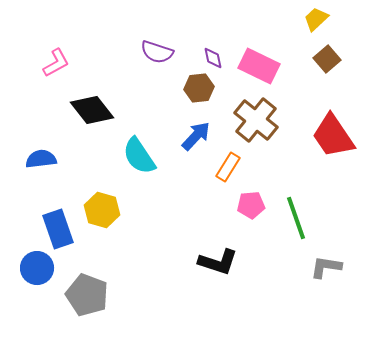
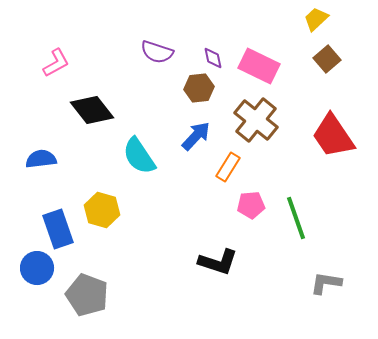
gray L-shape: moved 16 px down
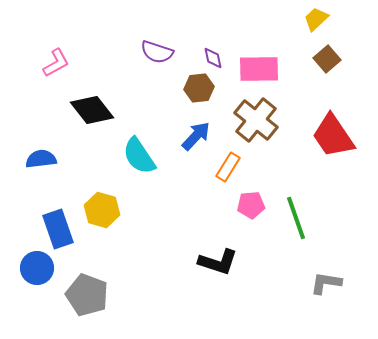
pink rectangle: moved 3 px down; rotated 27 degrees counterclockwise
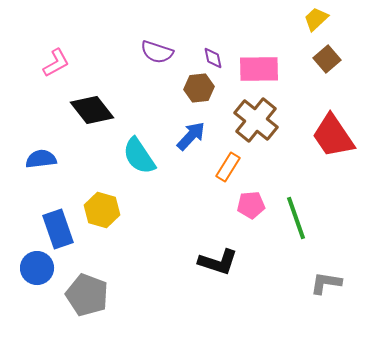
blue arrow: moved 5 px left
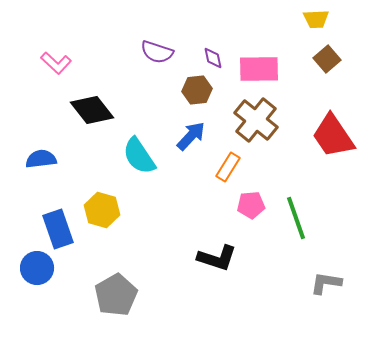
yellow trapezoid: rotated 140 degrees counterclockwise
pink L-shape: rotated 72 degrees clockwise
brown hexagon: moved 2 px left, 2 px down
black L-shape: moved 1 px left, 4 px up
gray pentagon: moved 29 px right; rotated 21 degrees clockwise
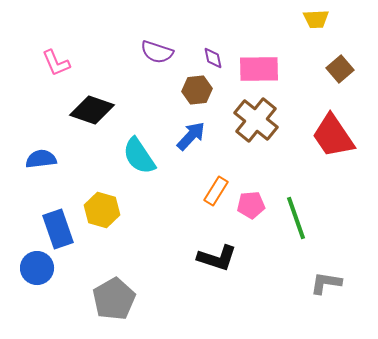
brown square: moved 13 px right, 10 px down
pink L-shape: rotated 24 degrees clockwise
black diamond: rotated 33 degrees counterclockwise
orange rectangle: moved 12 px left, 24 px down
gray pentagon: moved 2 px left, 4 px down
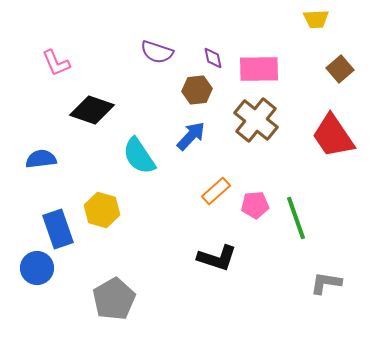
orange rectangle: rotated 16 degrees clockwise
pink pentagon: moved 4 px right
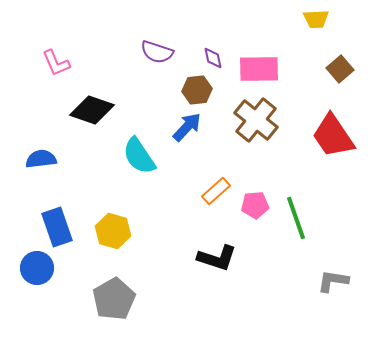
blue arrow: moved 4 px left, 9 px up
yellow hexagon: moved 11 px right, 21 px down
blue rectangle: moved 1 px left, 2 px up
gray L-shape: moved 7 px right, 2 px up
